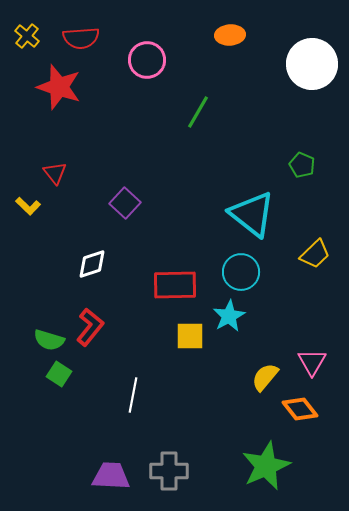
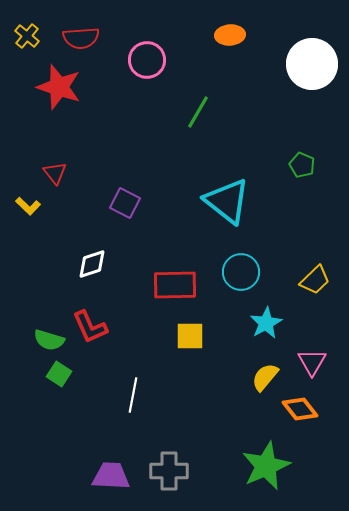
purple square: rotated 16 degrees counterclockwise
cyan triangle: moved 25 px left, 13 px up
yellow trapezoid: moved 26 px down
cyan star: moved 37 px right, 7 px down
red L-shape: rotated 117 degrees clockwise
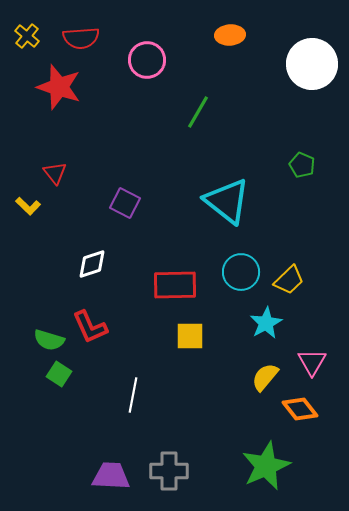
yellow trapezoid: moved 26 px left
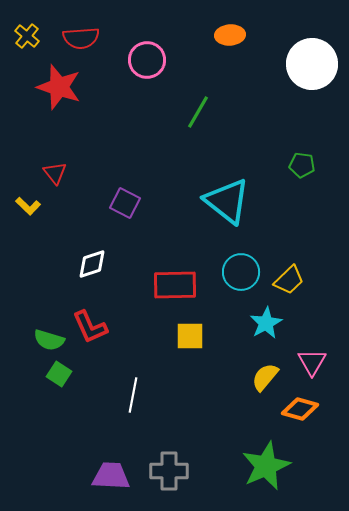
green pentagon: rotated 15 degrees counterclockwise
orange diamond: rotated 36 degrees counterclockwise
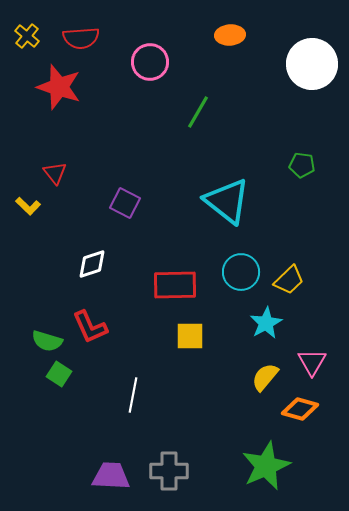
pink circle: moved 3 px right, 2 px down
green semicircle: moved 2 px left, 1 px down
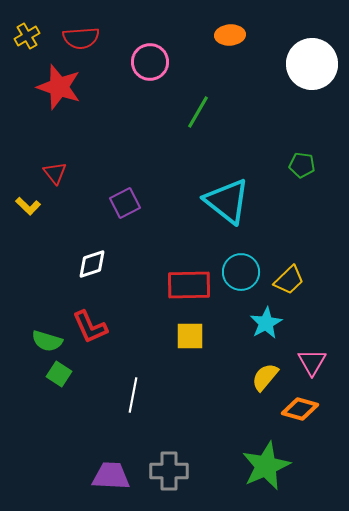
yellow cross: rotated 20 degrees clockwise
purple square: rotated 36 degrees clockwise
red rectangle: moved 14 px right
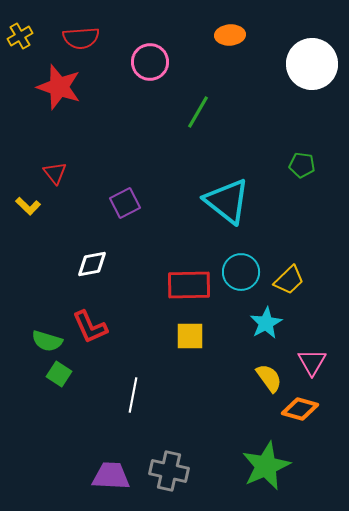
yellow cross: moved 7 px left
white diamond: rotated 8 degrees clockwise
yellow semicircle: moved 4 px right, 1 px down; rotated 104 degrees clockwise
gray cross: rotated 12 degrees clockwise
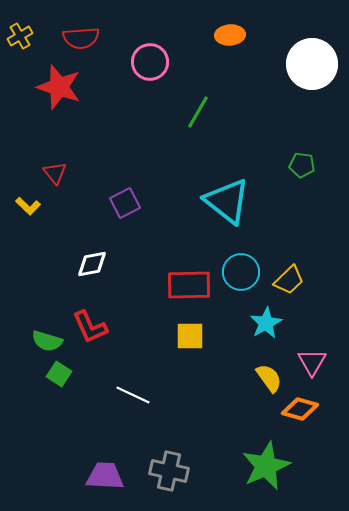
white line: rotated 76 degrees counterclockwise
purple trapezoid: moved 6 px left
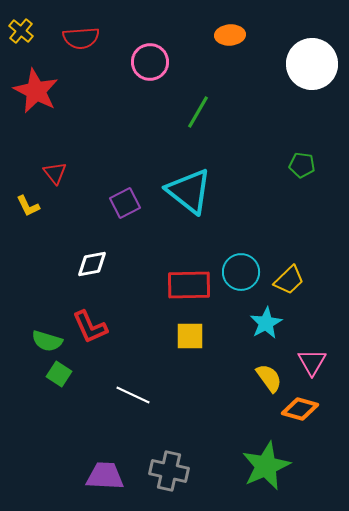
yellow cross: moved 1 px right, 5 px up; rotated 20 degrees counterclockwise
red star: moved 23 px left, 4 px down; rotated 9 degrees clockwise
cyan triangle: moved 38 px left, 10 px up
yellow L-shape: rotated 20 degrees clockwise
